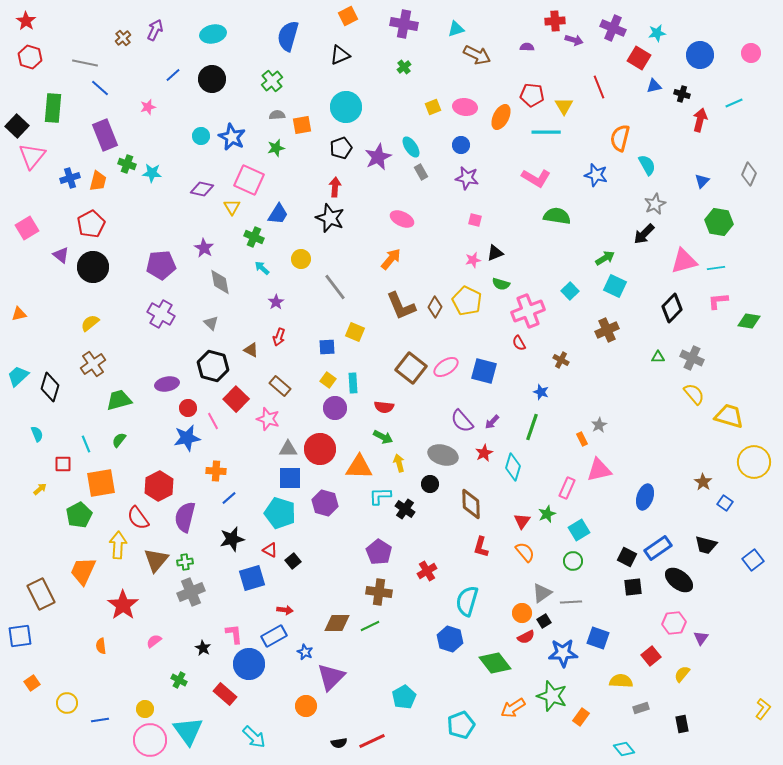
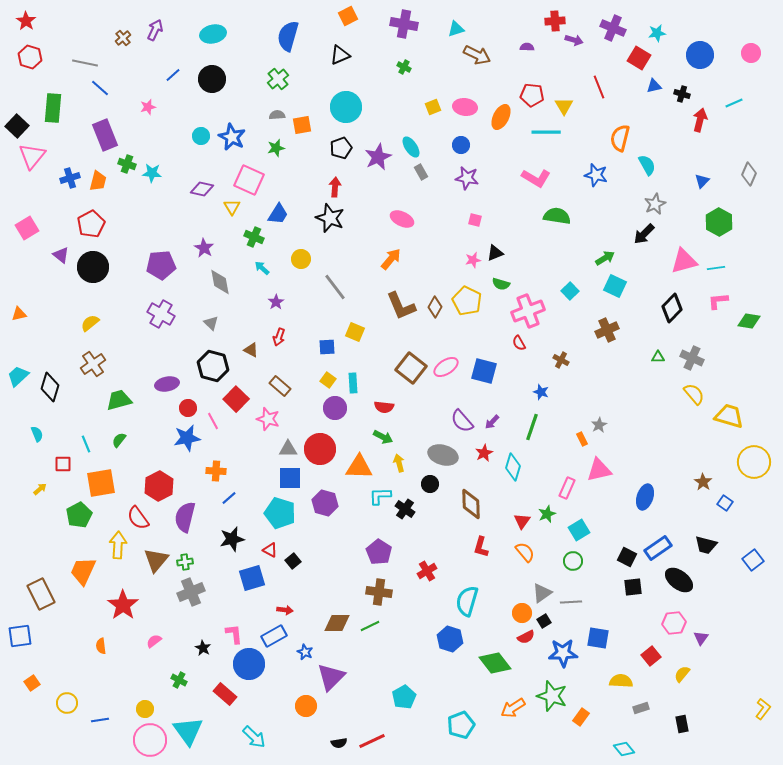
green cross at (404, 67): rotated 24 degrees counterclockwise
green cross at (272, 81): moved 6 px right, 2 px up
green hexagon at (719, 222): rotated 20 degrees clockwise
blue square at (598, 638): rotated 10 degrees counterclockwise
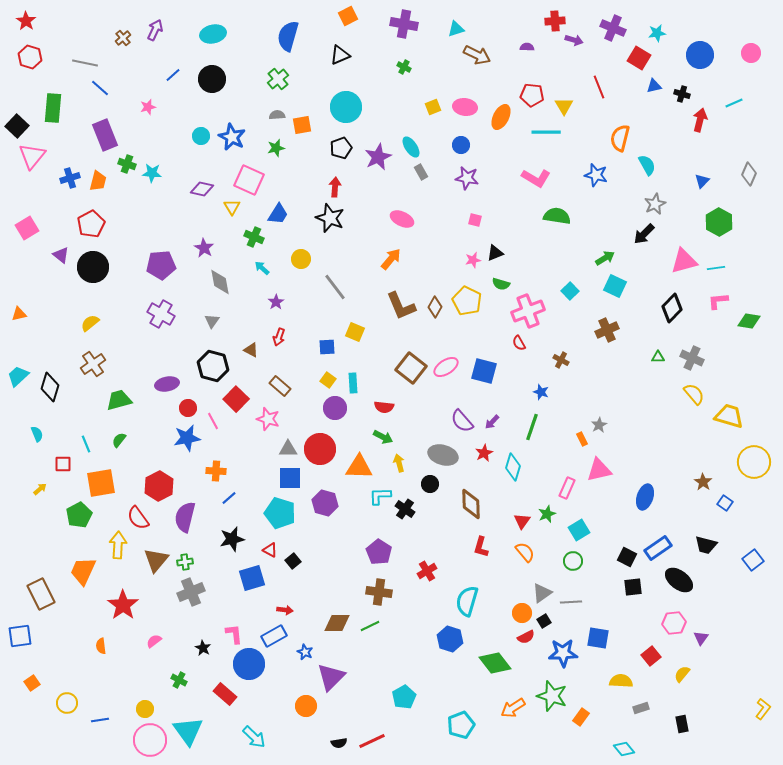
gray triangle at (211, 323): moved 1 px right, 2 px up; rotated 21 degrees clockwise
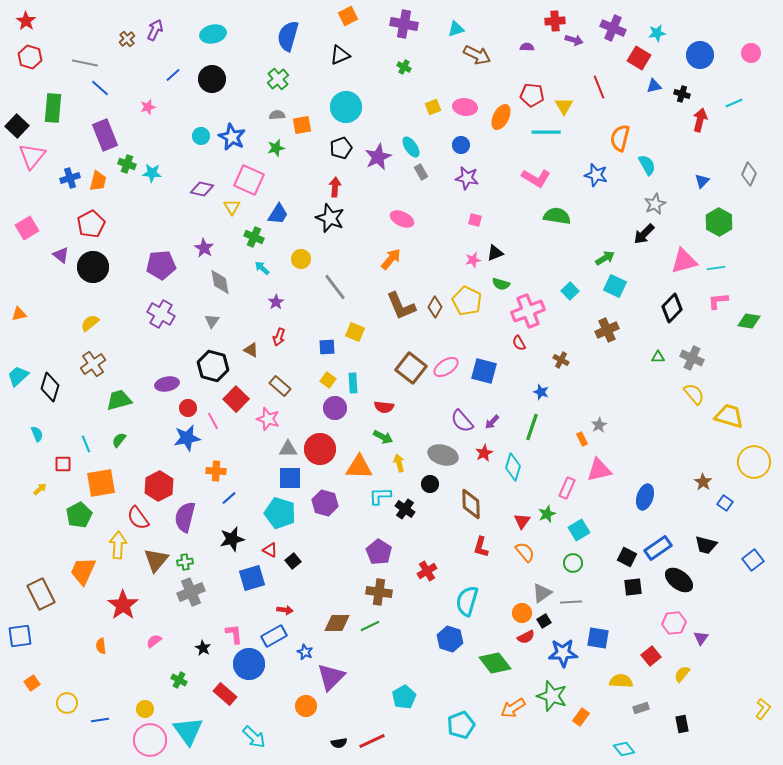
brown cross at (123, 38): moved 4 px right, 1 px down
green circle at (573, 561): moved 2 px down
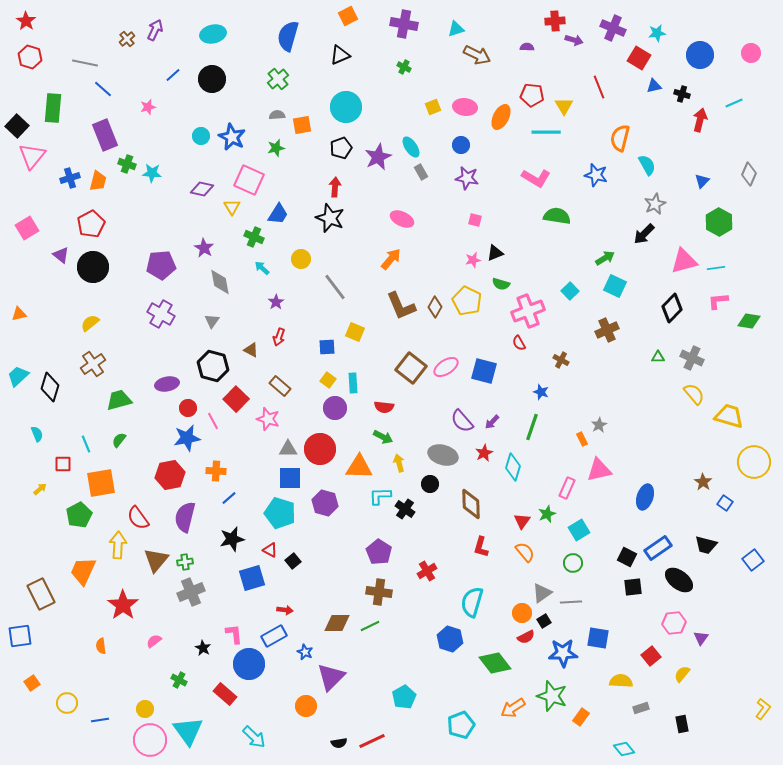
blue line at (100, 88): moved 3 px right, 1 px down
red hexagon at (159, 486): moved 11 px right, 11 px up; rotated 16 degrees clockwise
cyan semicircle at (467, 601): moved 5 px right, 1 px down
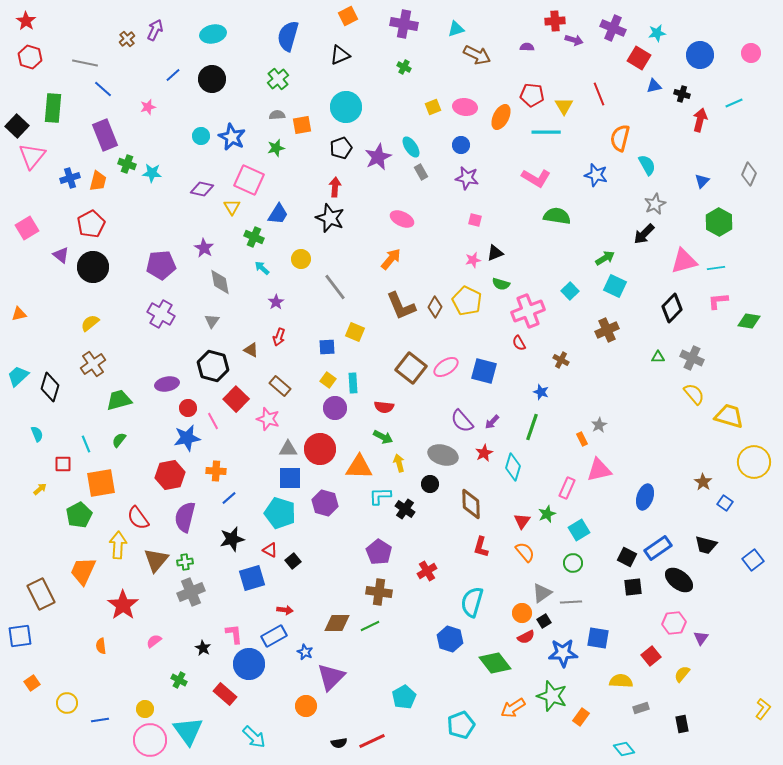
red line at (599, 87): moved 7 px down
